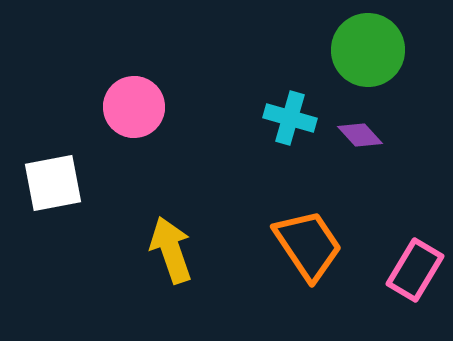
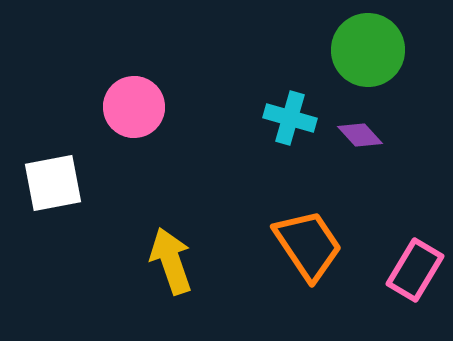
yellow arrow: moved 11 px down
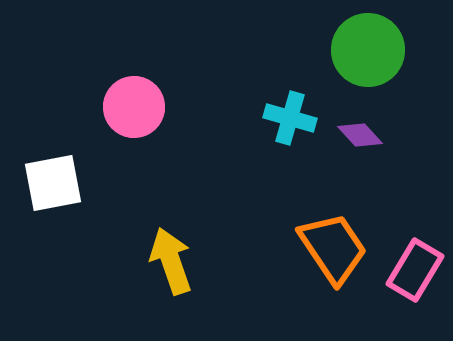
orange trapezoid: moved 25 px right, 3 px down
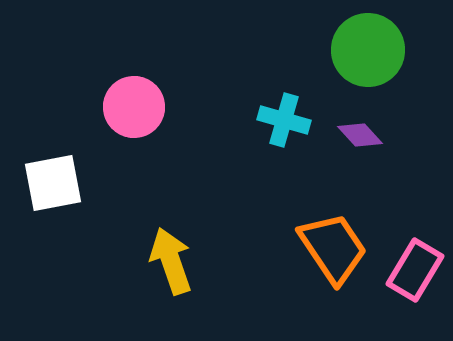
cyan cross: moved 6 px left, 2 px down
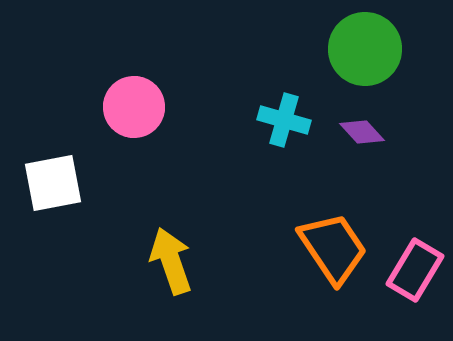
green circle: moved 3 px left, 1 px up
purple diamond: moved 2 px right, 3 px up
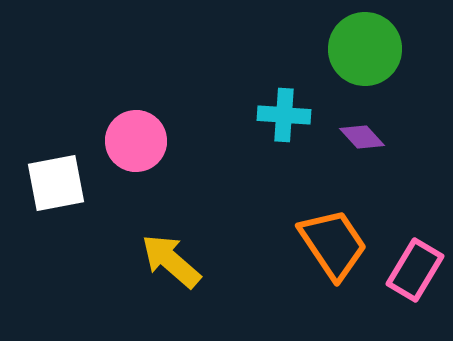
pink circle: moved 2 px right, 34 px down
cyan cross: moved 5 px up; rotated 12 degrees counterclockwise
purple diamond: moved 5 px down
white square: moved 3 px right
orange trapezoid: moved 4 px up
yellow arrow: rotated 30 degrees counterclockwise
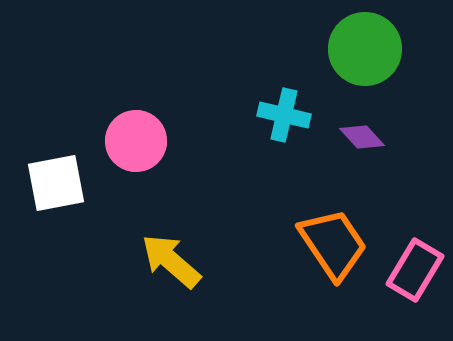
cyan cross: rotated 9 degrees clockwise
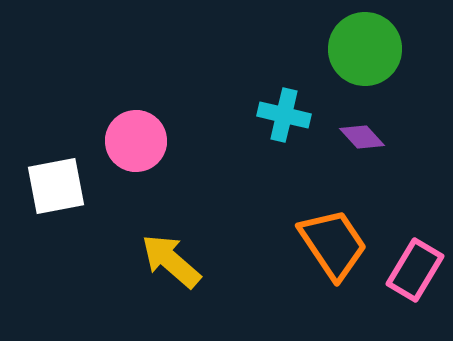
white square: moved 3 px down
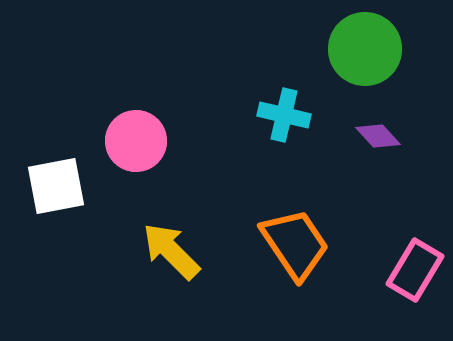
purple diamond: moved 16 px right, 1 px up
orange trapezoid: moved 38 px left
yellow arrow: moved 10 px up; rotated 4 degrees clockwise
